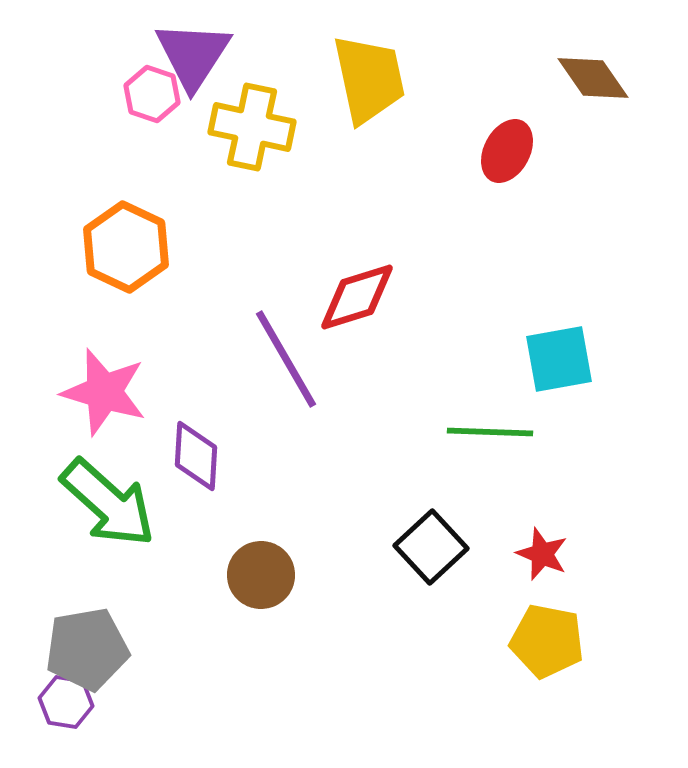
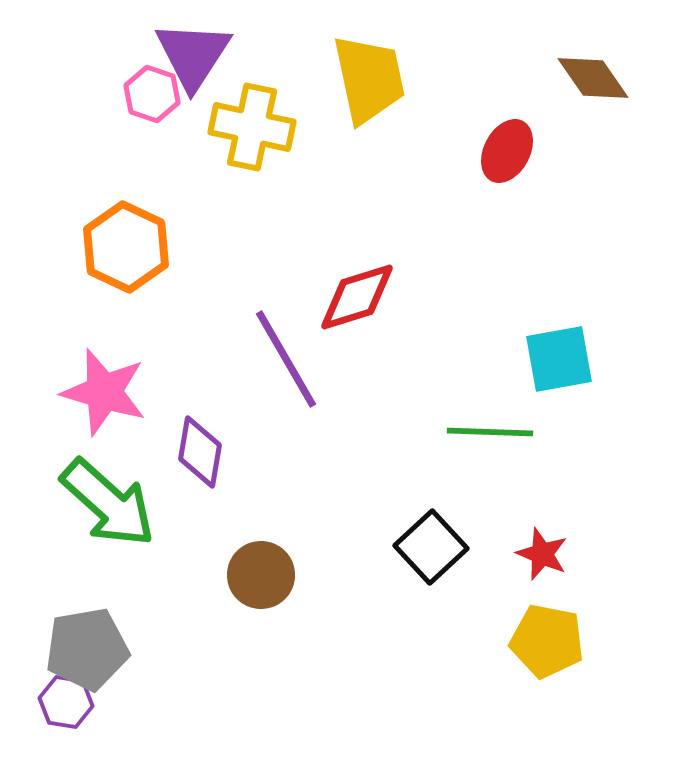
purple diamond: moved 4 px right, 4 px up; rotated 6 degrees clockwise
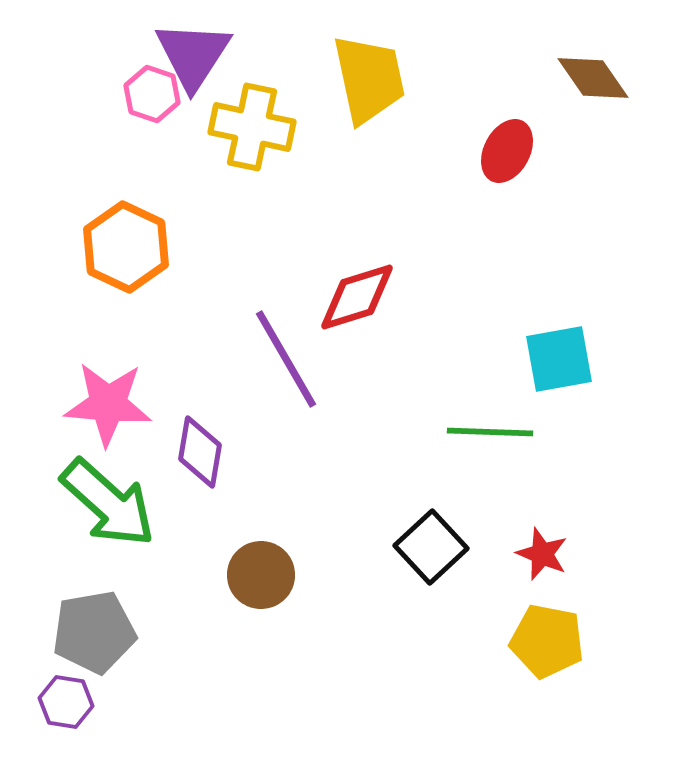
pink star: moved 4 px right, 12 px down; rotated 12 degrees counterclockwise
gray pentagon: moved 7 px right, 17 px up
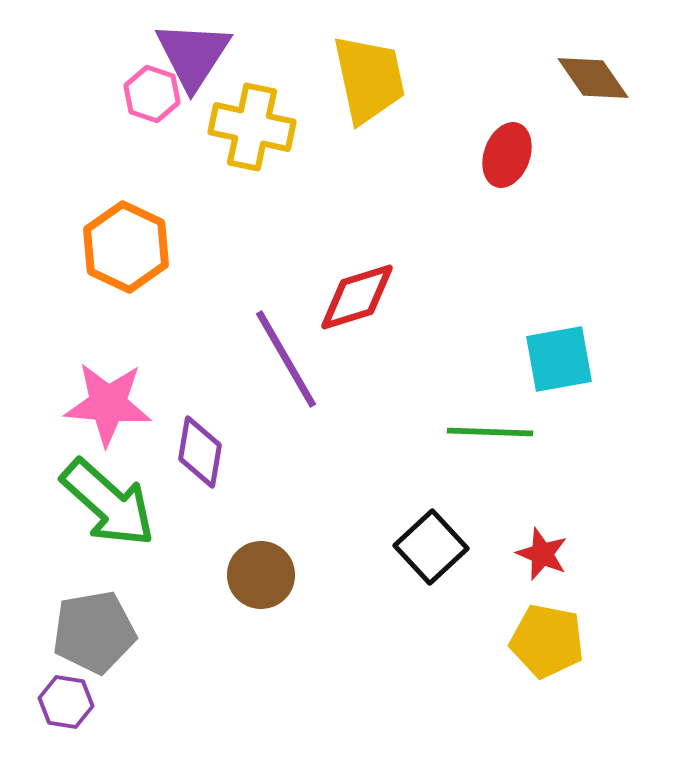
red ellipse: moved 4 px down; rotated 8 degrees counterclockwise
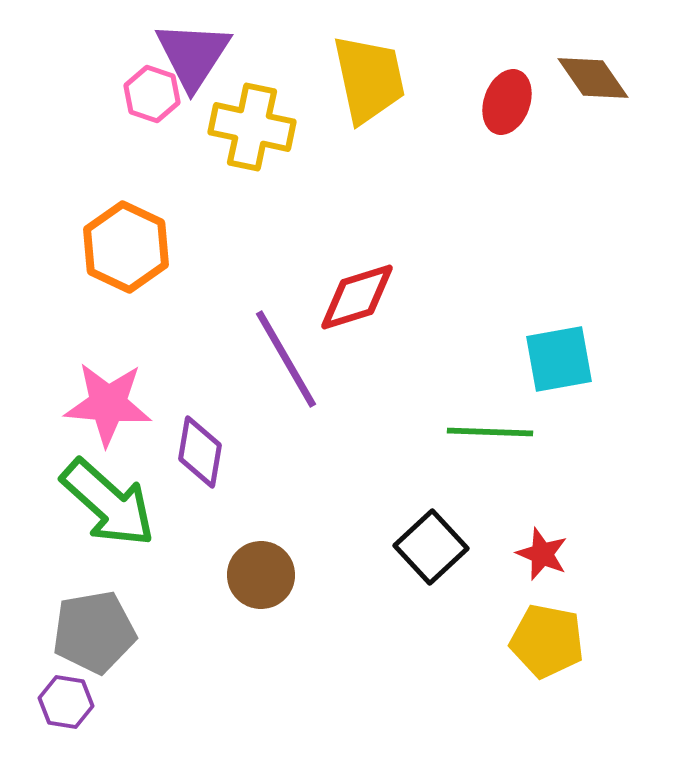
red ellipse: moved 53 px up
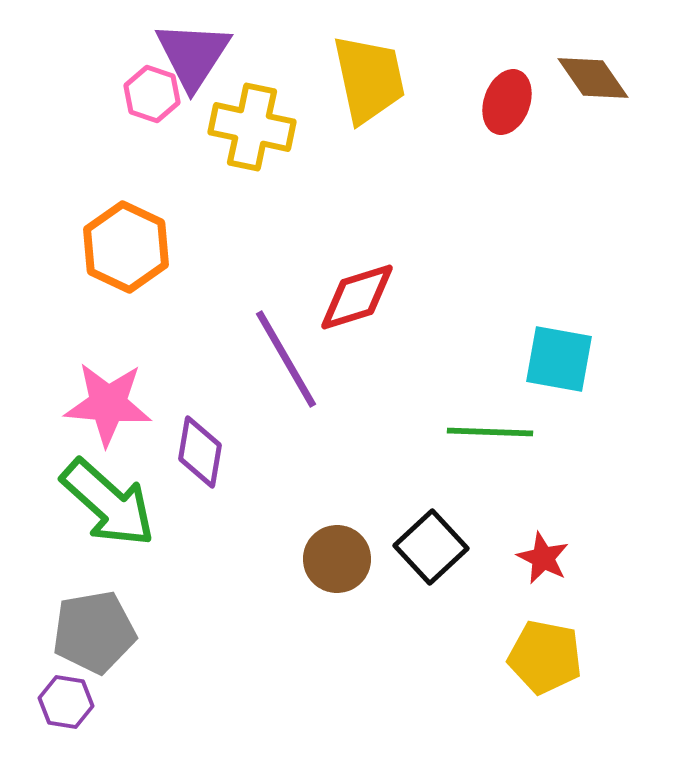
cyan square: rotated 20 degrees clockwise
red star: moved 1 px right, 4 px down; rotated 4 degrees clockwise
brown circle: moved 76 px right, 16 px up
yellow pentagon: moved 2 px left, 16 px down
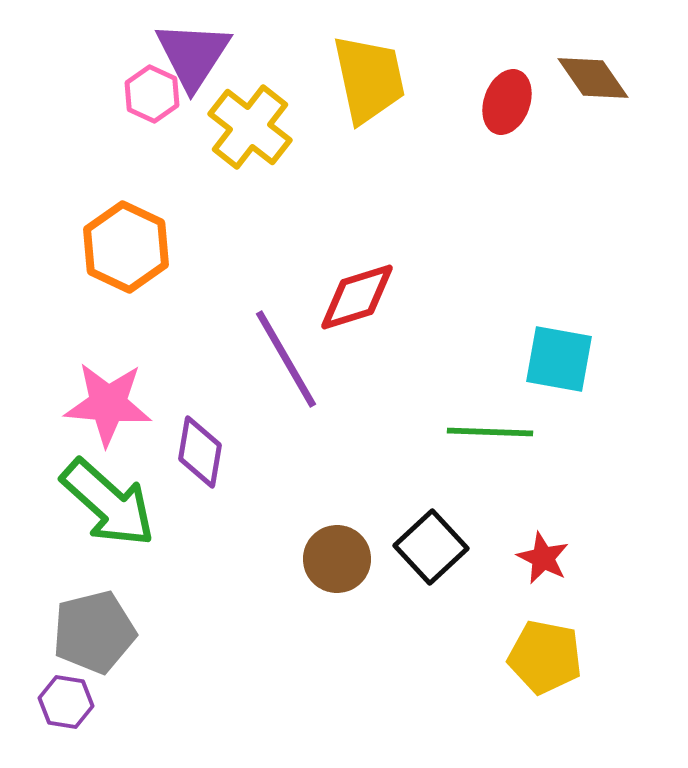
pink hexagon: rotated 6 degrees clockwise
yellow cross: moved 2 px left; rotated 26 degrees clockwise
gray pentagon: rotated 4 degrees counterclockwise
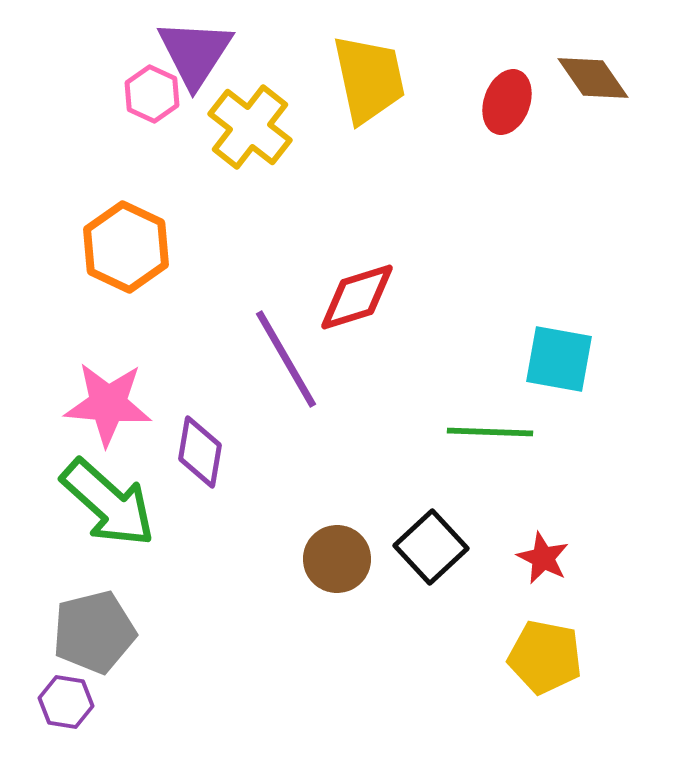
purple triangle: moved 2 px right, 2 px up
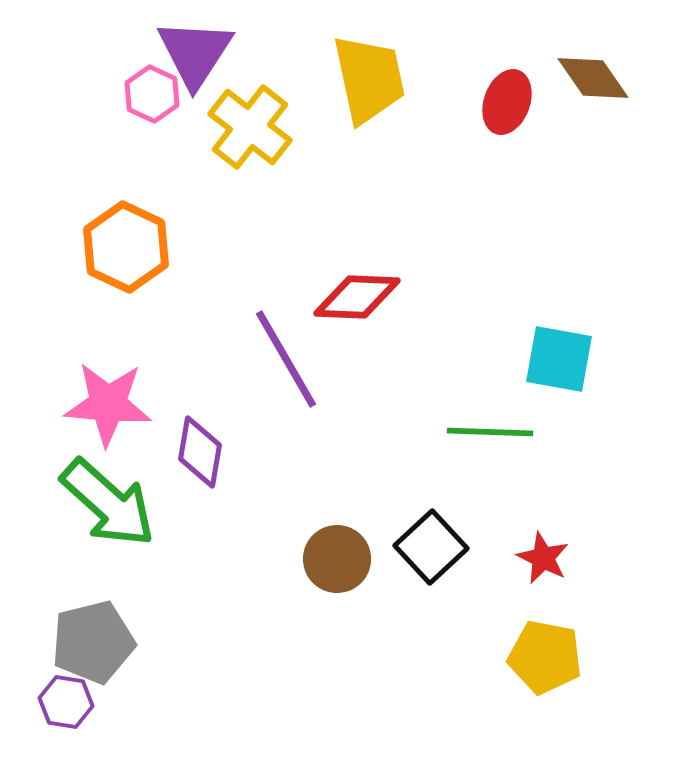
red diamond: rotated 20 degrees clockwise
gray pentagon: moved 1 px left, 10 px down
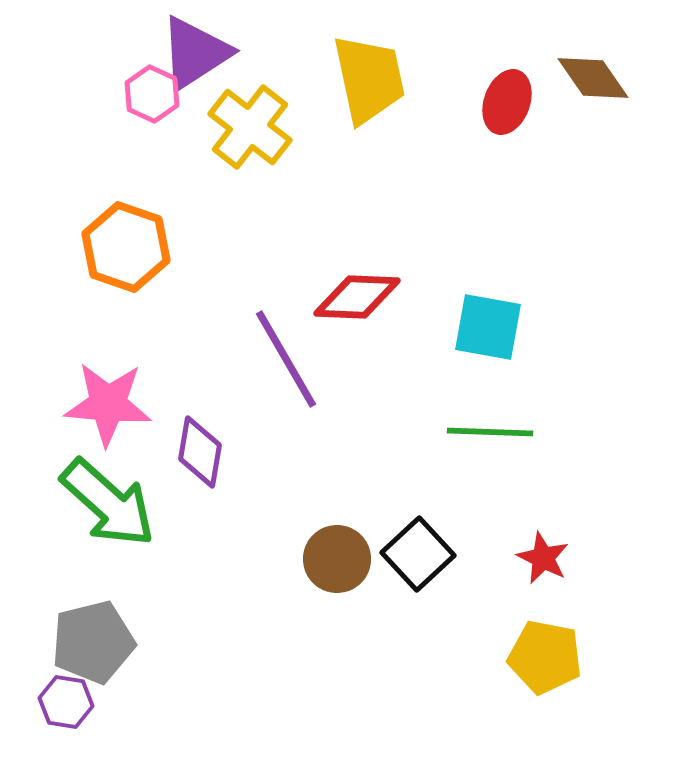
purple triangle: rotated 24 degrees clockwise
orange hexagon: rotated 6 degrees counterclockwise
cyan square: moved 71 px left, 32 px up
black square: moved 13 px left, 7 px down
